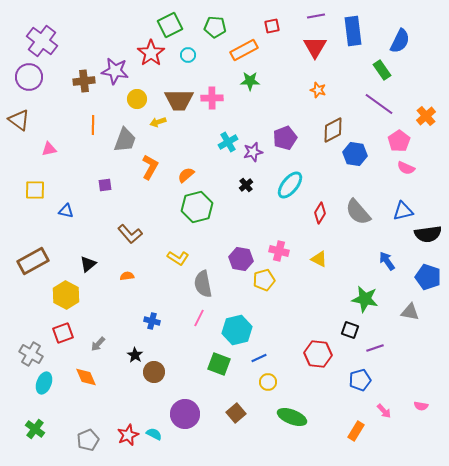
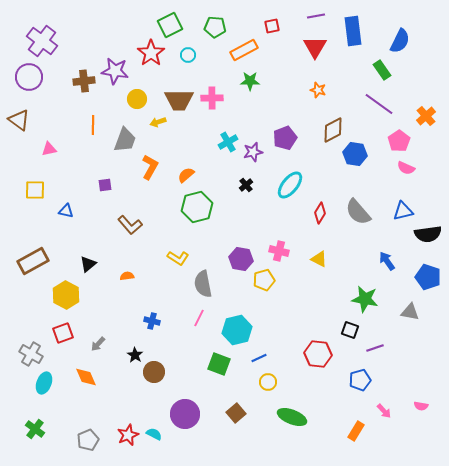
brown L-shape at (130, 234): moved 9 px up
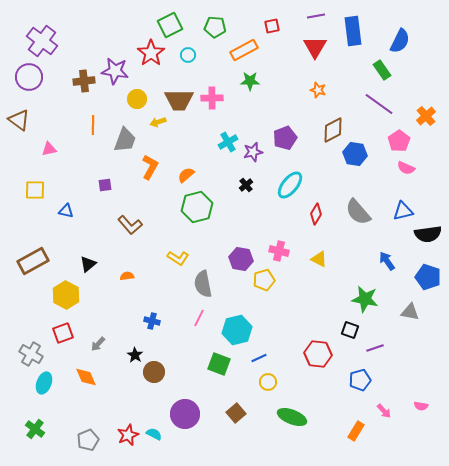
red diamond at (320, 213): moved 4 px left, 1 px down
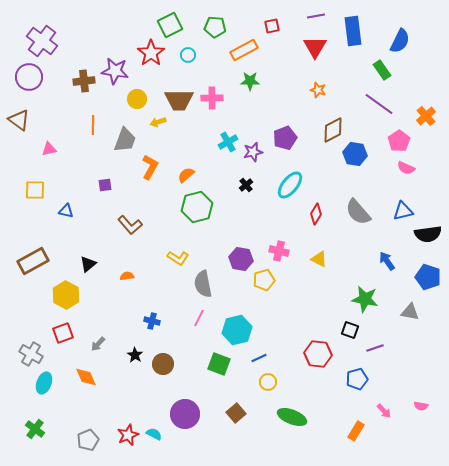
brown circle at (154, 372): moved 9 px right, 8 px up
blue pentagon at (360, 380): moved 3 px left, 1 px up
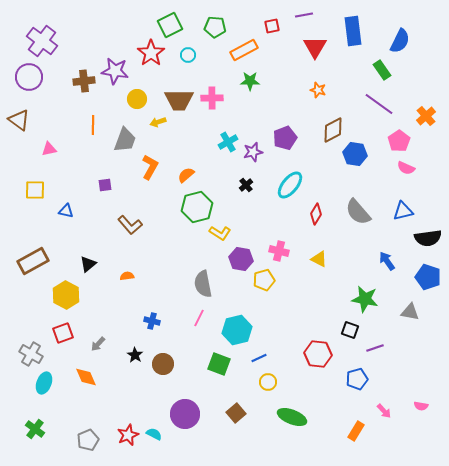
purple line at (316, 16): moved 12 px left, 1 px up
black semicircle at (428, 234): moved 4 px down
yellow L-shape at (178, 258): moved 42 px right, 25 px up
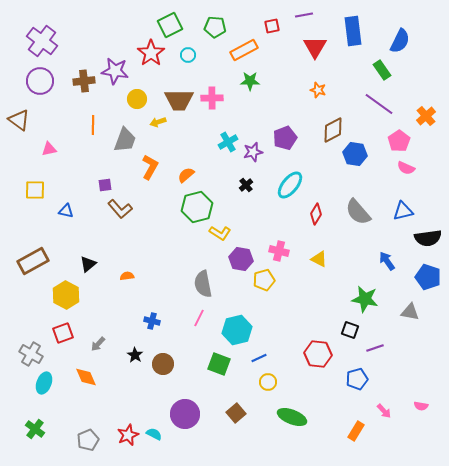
purple circle at (29, 77): moved 11 px right, 4 px down
brown L-shape at (130, 225): moved 10 px left, 16 px up
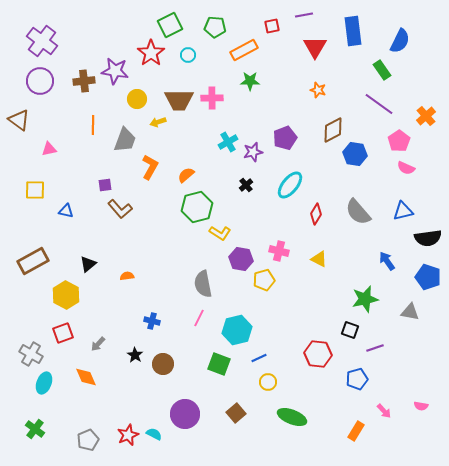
green star at (365, 299): rotated 24 degrees counterclockwise
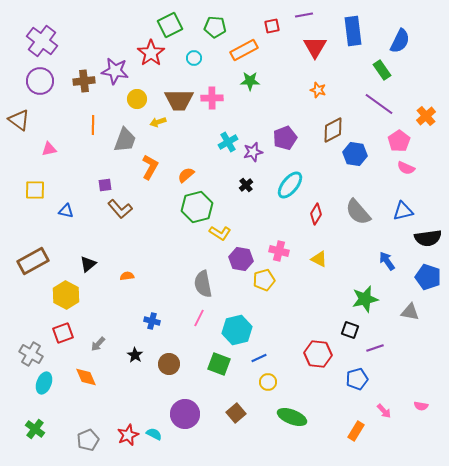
cyan circle at (188, 55): moved 6 px right, 3 px down
brown circle at (163, 364): moved 6 px right
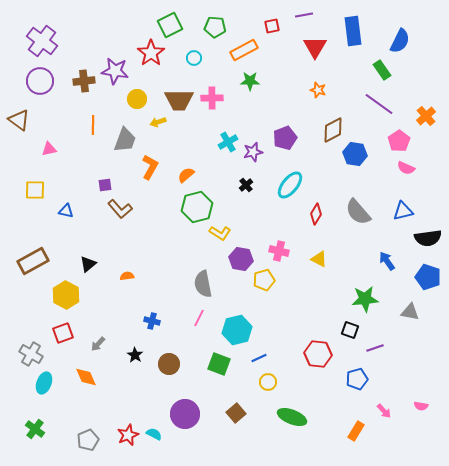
green star at (365, 299): rotated 8 degrees clockwise
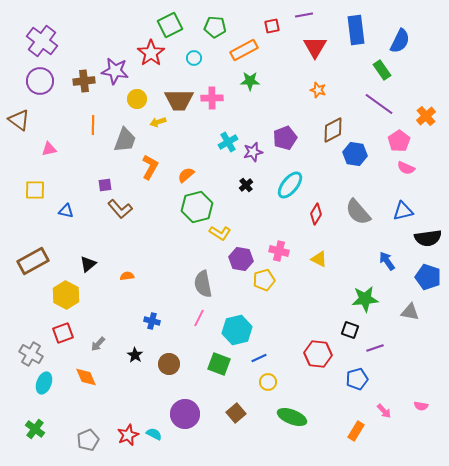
blue rectangle at (353, 31): moved 3 px right, 1 px up
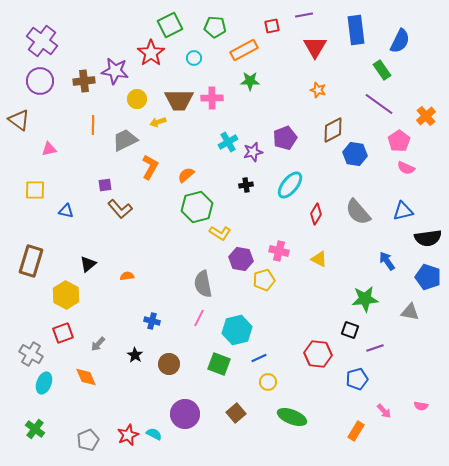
gray trapezoid at (125, 140): rotated 136 degrees counterclockwise
black cross at (246, 185): rotated 32 degrees clockwise
brown rectangle at (33, 261): moved 2 px left; rotated 44 degrees counterclockwise
